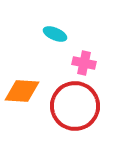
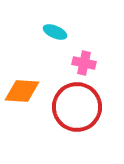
cyan ellipse: moved 2 px up
red circle: moved 2 px right, 1 px down
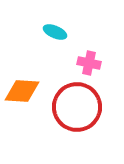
pink cross: moved 5 px right
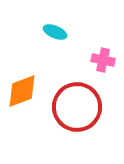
pink cross: moved 14 px right, 3 px up
orange diamond: rotated 24 degrees counterclockwise
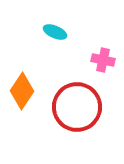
orange diamond: rotated 36 degrees counterclockwise
